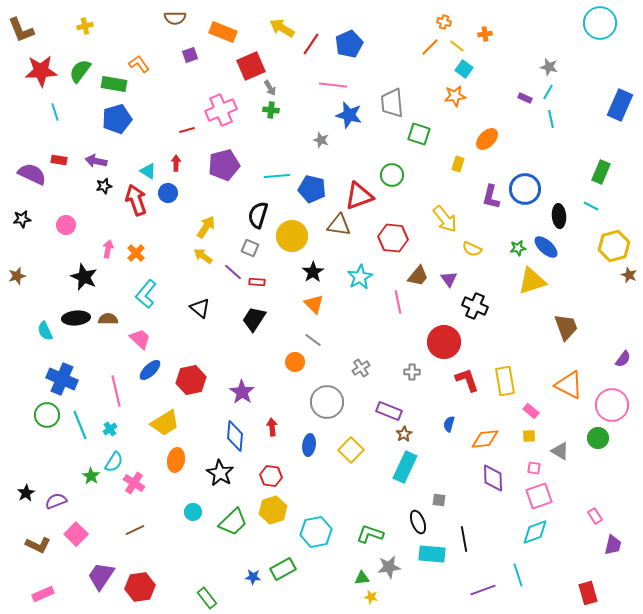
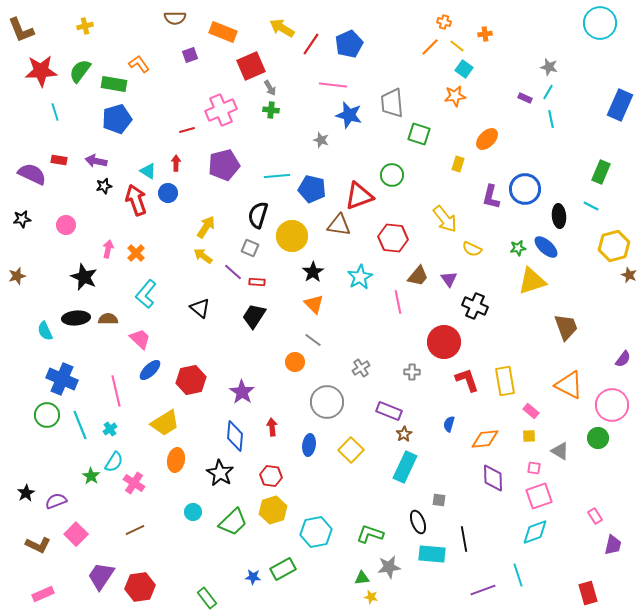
black trapezoid at (254, 319): moved 3 px up
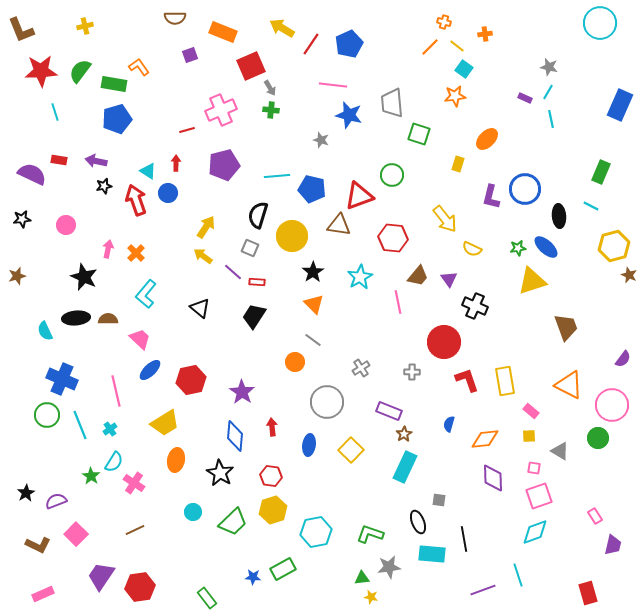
orange L-shape at (139, 64): moved 3 px down
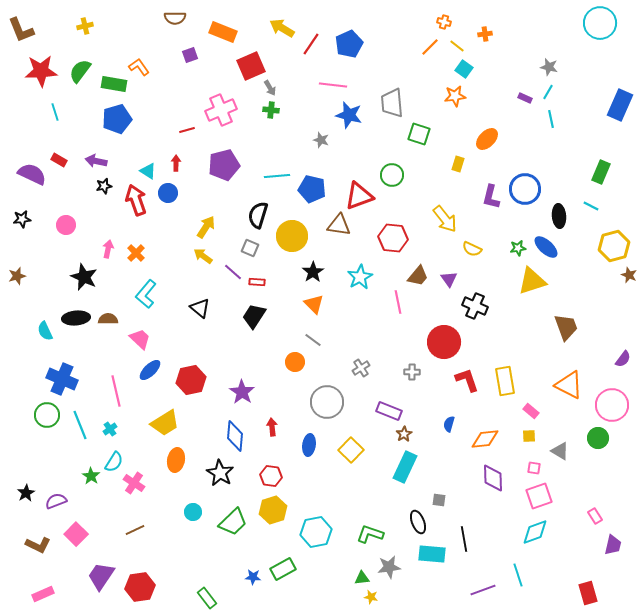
red rectangle at (59, 160): rotated 21 degrees clockwise
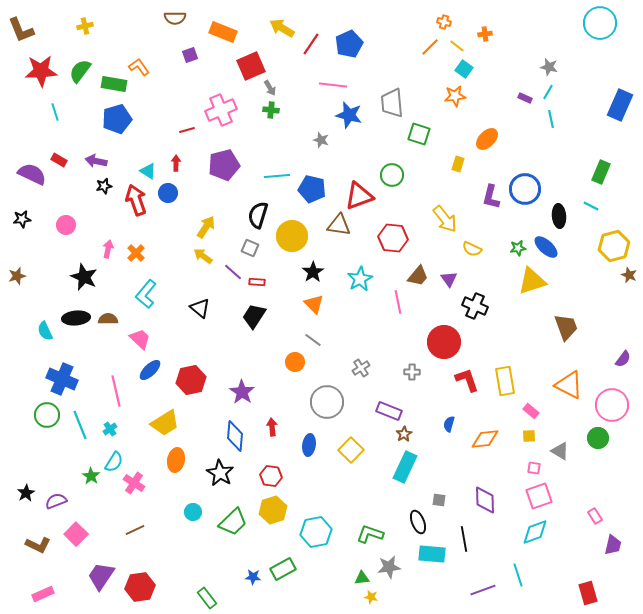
cyan star at (360, 277): moved 2 px down
purple diamond at (493, 478): moved 8 px left, 22 px down
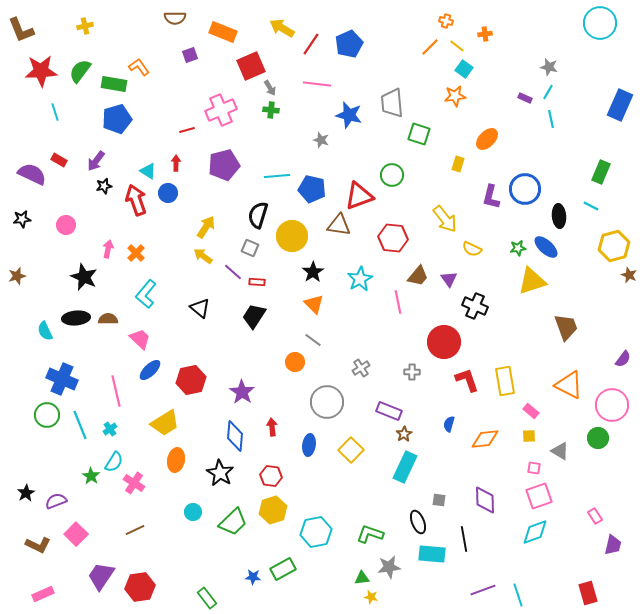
orange cross at (444, 22): moved 2 px right, 1 px up
pink line at (333, 85): moved 16 px left, 1 px up
purple arrow at (96, 161): rotated 65 degrees counterclockwise
cyan line at (518, 575): moved 20 px down
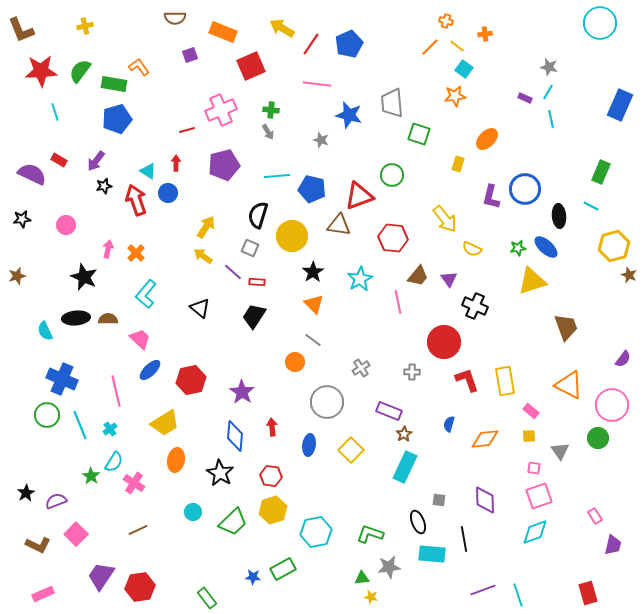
gray arrow at (270, 88): moved 2 px left, 44 px down
gray triangle at (560, 451): rotated 24 degrees clockwise
brown line at (135, 530): moved 3 px right
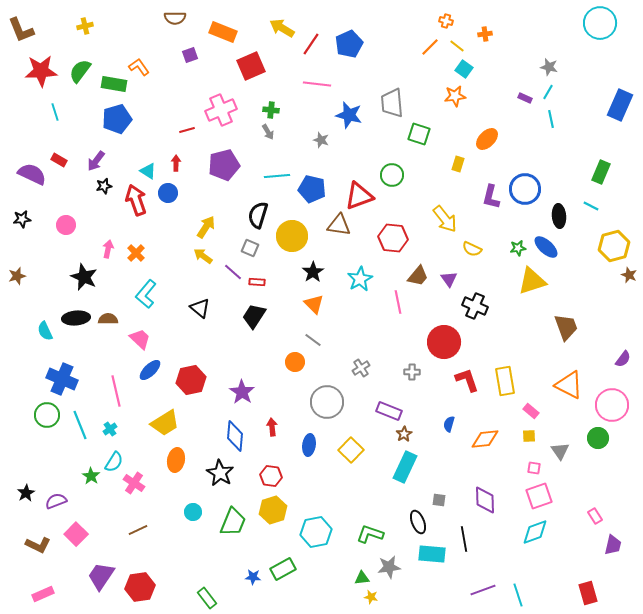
green trapezoid at (233, 522): rotated 24 degrees counterclockwise
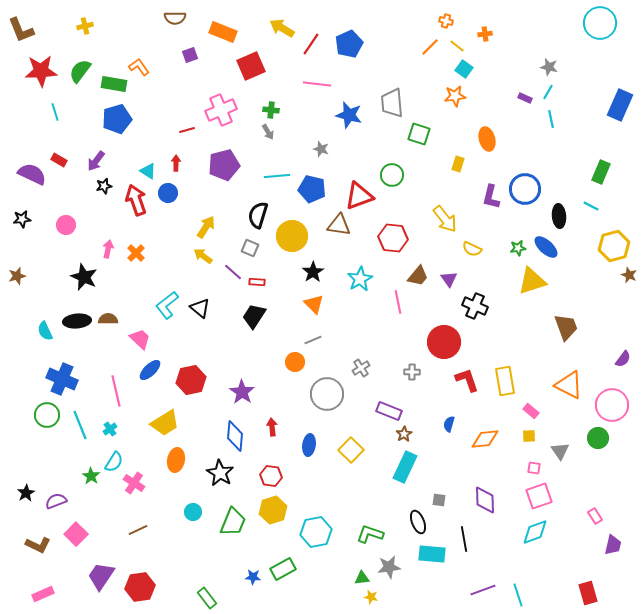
orange ellipse at (487, 139): rotated 60 degrees counterclockwise
gray star at (321, 140): moved 9 px down
cyan L-shape at (146, 294): moved 21 px right, 11 px down; rotated 12 degrees clockwise
black ellipse at (76, 318): moved 1 px right, 3 px down
gray line at (313, 340): rotated 60 degrees counterclockwise
gray circle at (327, 402): moved 8 px up
